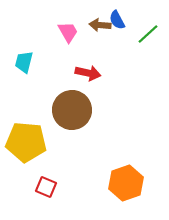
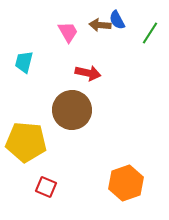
green line: moved 2 px right, 1 px up; rotated 15 degrees counterclockwise
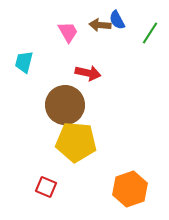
brown circle: moved 7 px left, 5 px up
yellow pentagon: moved 50 px right
orange hexagon: moved 4 px right, 6 px down
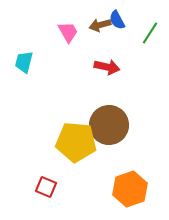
brown arrow: rotated 20 degrees counterclockwise
red arrow: moved 19 px right, 6 px up
brown circle: moved 44 px right, 20 px down
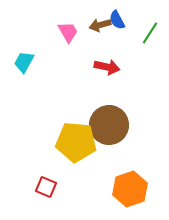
cyan trapezoid: rotated 15 degrees clockwise
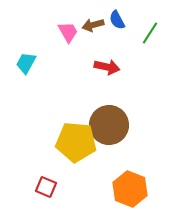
brown arrow: moved 7 px left
cyan trapezoid: moved 2 px right, 1 px down
orange hexagon: rotated 20 degrees counterclockwise
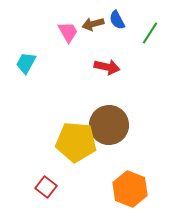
brown arrow: moved 1 px up
red square: rotated 15 degrees clockwise
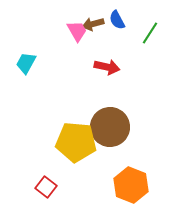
pink trapezoid: moved 9 px right, 1 px up
brown circle: moved 1 px right, 2 px down
orange hexagon: moved 1 px right, 4 px up
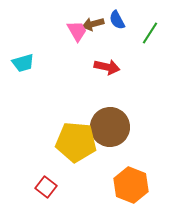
cyan trapezoid: moved 3 px left; rotated 135 degrees counterclockwise
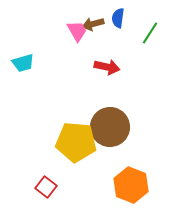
blue semicircle: moved 1 px right, 2 px up; rotated 36 degrees clockwise
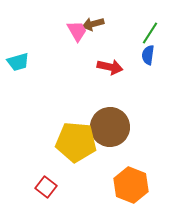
blue semicircle: moved 30 px right, 37 px down
cyan trapezoid: moved 5 px left, 1 px up
red arrow: moved 3 px right
